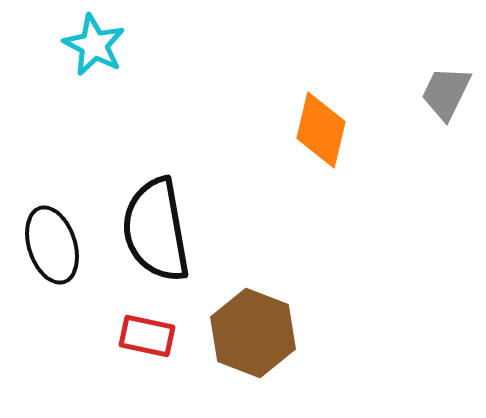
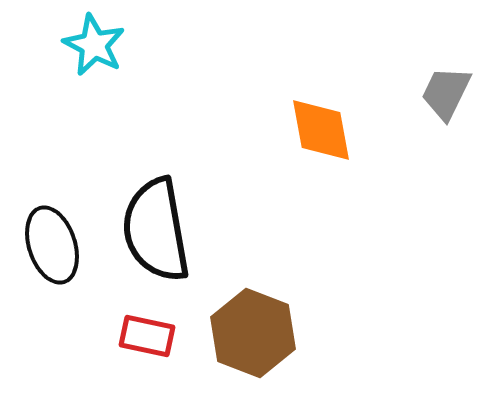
orange diamond: rotated 24 degrees counterclockwise
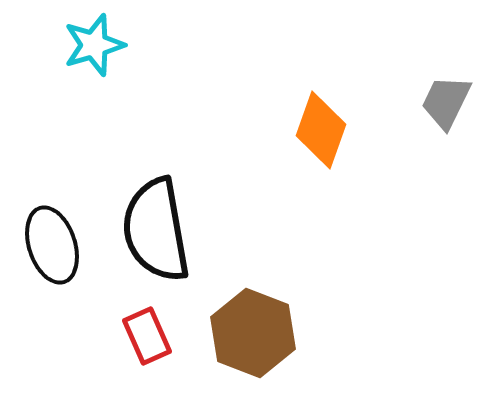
cyan star: rotated 28 degrees clockwise
gray trapezoid: moved 9 px down
orange diamond: rotated 30 degrees clockwise
red rectangle: rotated 54 degrees clockwise
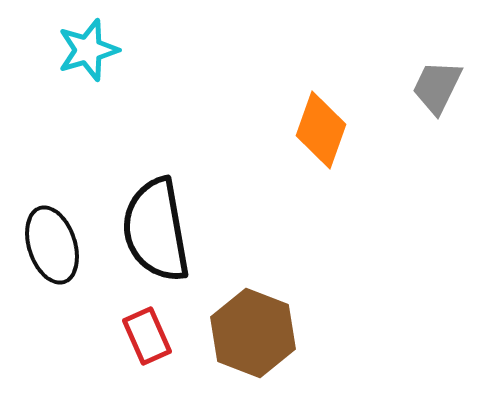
cyan star: moved 6 px left, 5 px down
gray trapezoid: moved 9 px left, 15 px up
